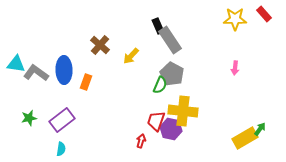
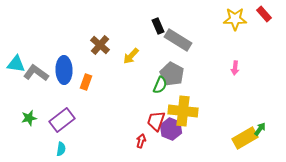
gray rectangle: moved 8 px right; rotated 24 degrees counterclockwise
purple hexagon: rotated 10 degrees clockwise
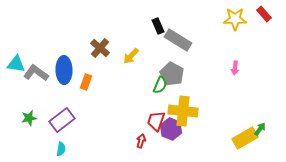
brown cross: moved 3 px down
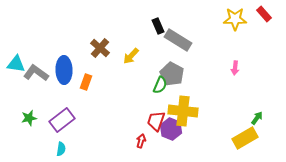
green arrow: moved 3 px left, 11 px up
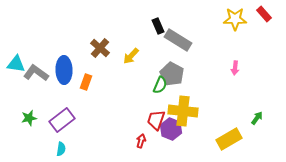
red trapezoid: moved 1 px up
yellow rectangle: moved 16 px left, 1 px down
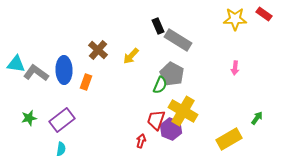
red rectangle: rotated 14 degrees counterclockwise
brown cross: moved 2 px left, 2 px down
yellow cross: rotated 24 degrees clockwise
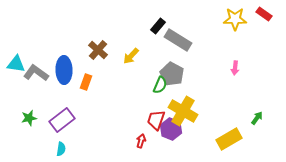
black rectangle: rotated 63 degrees clockwise
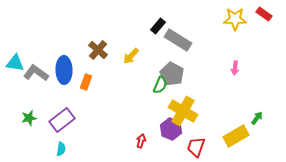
cyan triangle: moved 1 px left, 1 px up
red trapezoid: moved 40 px right, 27 px down
yellow rectangle: moved 7 px right, 3 px up
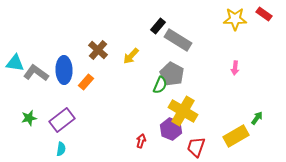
orange rectangle: rotated 21 degrees clockwise
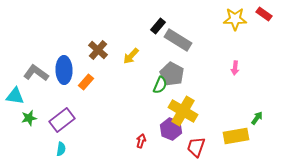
cyan triangle: moved 33 px down
yellow rectangle: rotated 20 degrees clockwise
